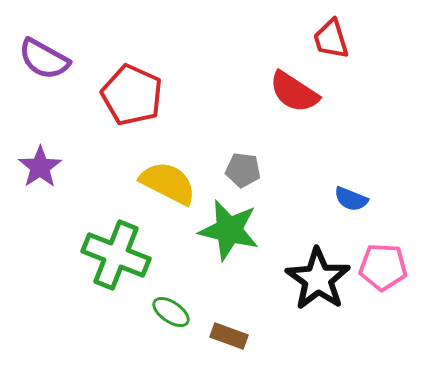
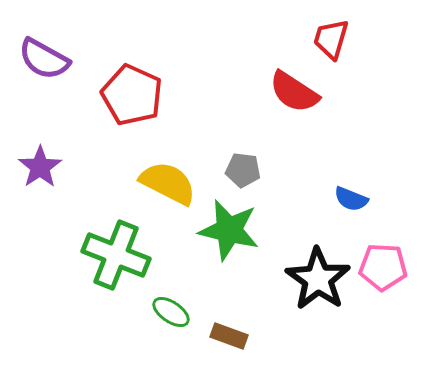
red trapezoid: rotated 33 degrees clockwise
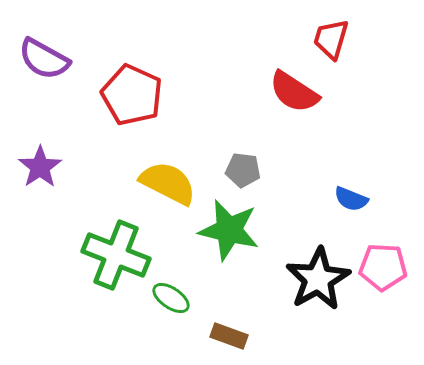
black star: rotated 8 degrees clockwise
green ellipse: moved 14 px up
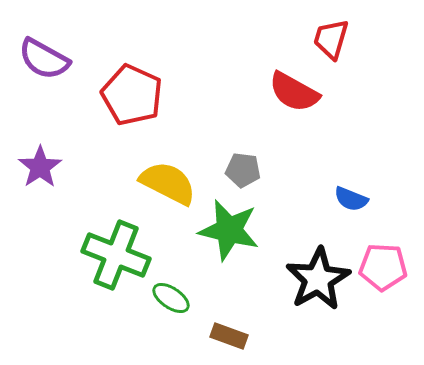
red semicircle: rotated 4 degrees counterclockwise
